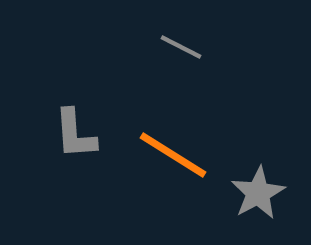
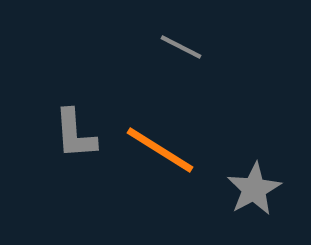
orange line: moved 13 px left, 5 px up
gray star: moved 4 px left, 4 px up
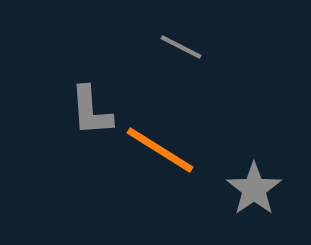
gray L-shape: moved 16 px right, 23 px up
gray star: rotated 6 degrees counterclockwise
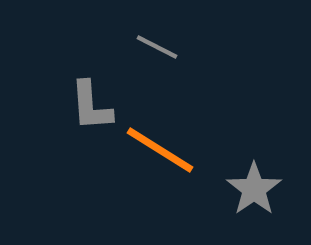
gray line: moved 24 px left
gray L-shape: moved 5 px up
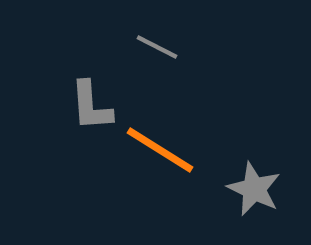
gray star: rotated 12 degrees counterclockwise
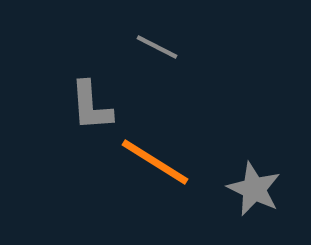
orange line: moved 5 px left, 12 px down
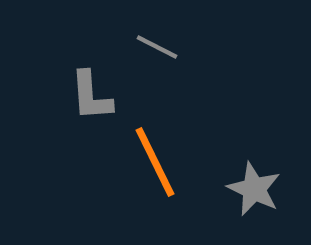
gray L-shape: moved 10 px up
orange line: rotated 32 degrees clockwise
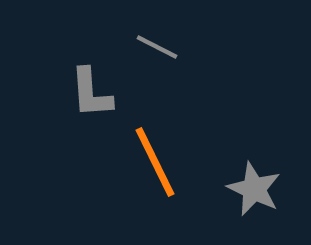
gray L-shape: moved 3 px up
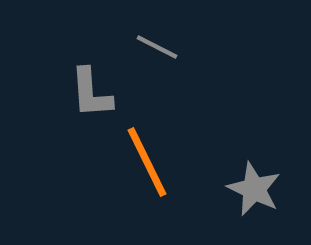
orange line: moved 8 px left
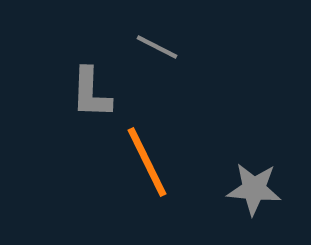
gray L-shape: rotated 6 degrees clockwise
gray star: rotated 20 degrees counterclockwise
